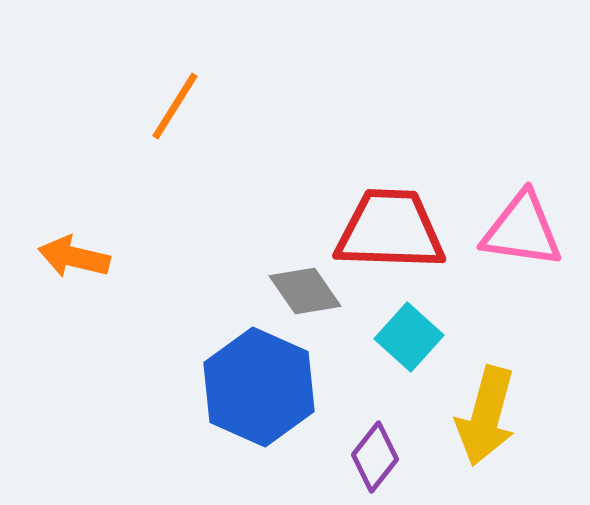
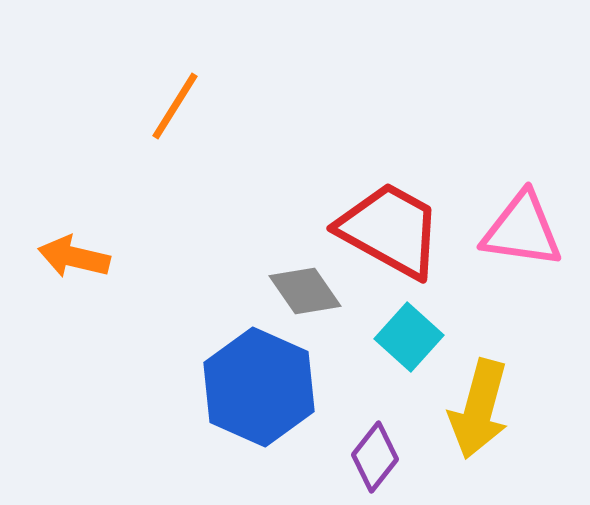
red trapezoid: rotated 27 degrees clockwise
yellow arrow: moved 7 px left, 7 px up
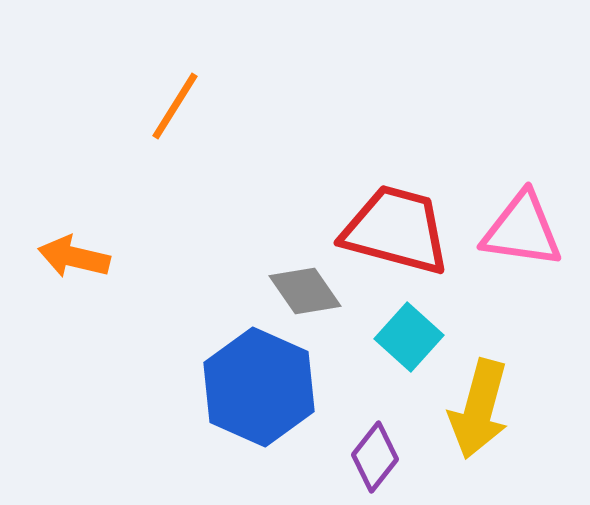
red trapezoid: moved 6 px right; rotated 14 degrees counterclockwise
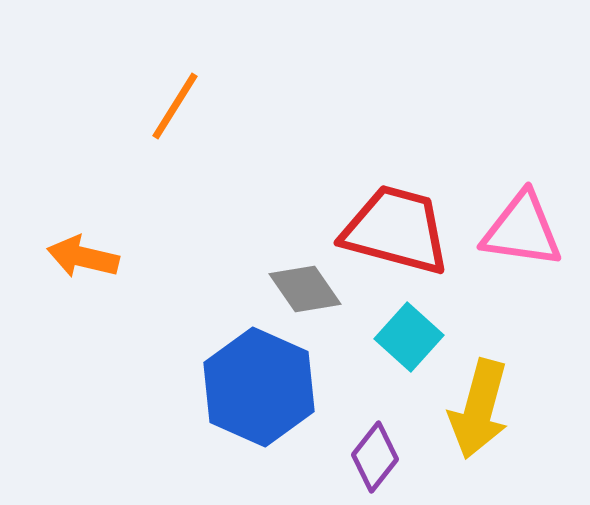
orange arrow: moved 9 px right
gray diamond: moved 2 px up
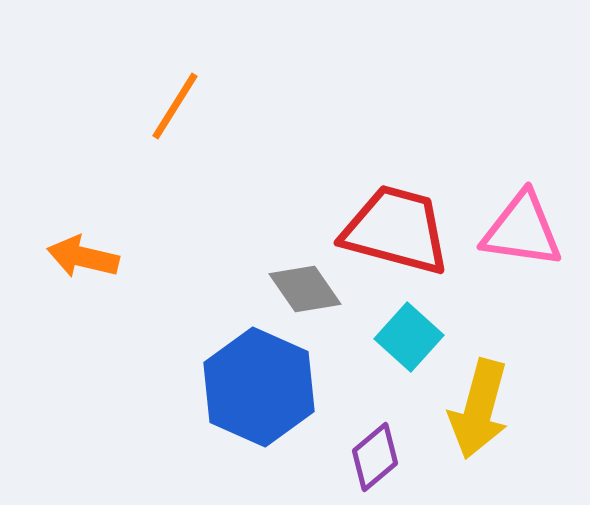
purple diamond: rotated 12 degrees clockwise
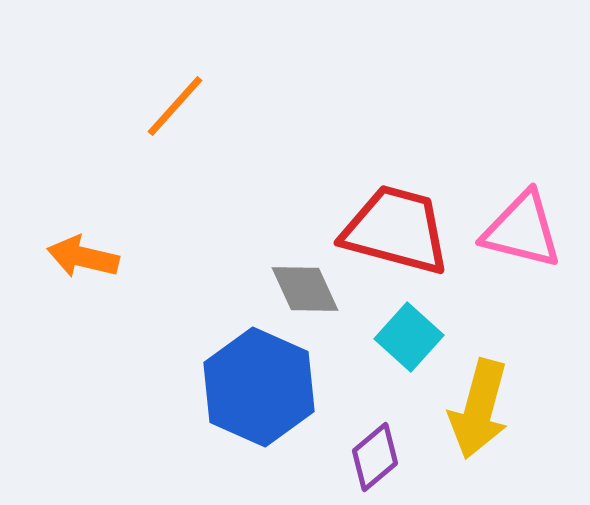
orange line: rotated 10 degrees clockwise
pink triangle: rotated 6 degrees clockwise
gray diamond: rotated 10 degrees clockwise
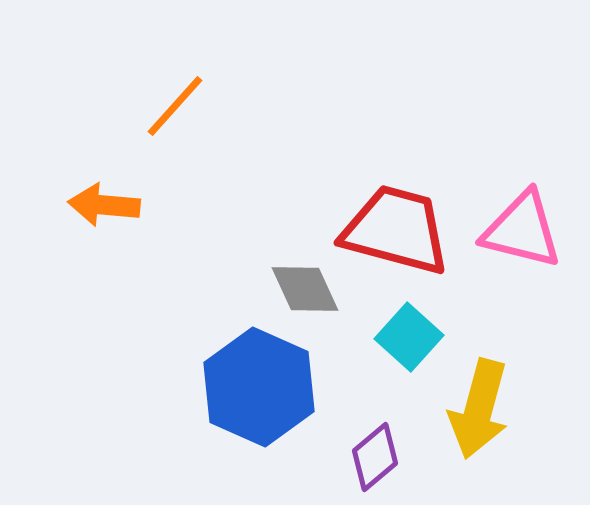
orange arrow: moved 21 px right, 52 px up; rotated 8 degrees counterclockwise
